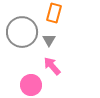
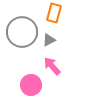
gray triangle: rotated 32 degrees clockwise
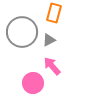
pink circle: moved 2 px right, 2 px up
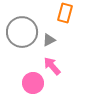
orange rectangle: moved 11 px right
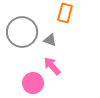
gray triangle: moved 1 px right; rotated 48 degrees clockwise
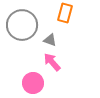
gray circle: moved 7 px up
pink arrow: moved 4 px up
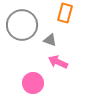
pink arrow: moved 6 px right; rotated 24 degrees counterclockwise
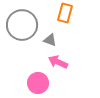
pink circle: moved 5 px right
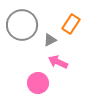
orange rectangle: moved 6 px right, 11 px down; rotated 18 degrees clockwise
gray triangle: rotated 48 degrees counterclockwise
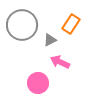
pink arrow: moved 2 px right
